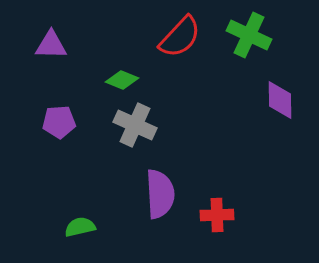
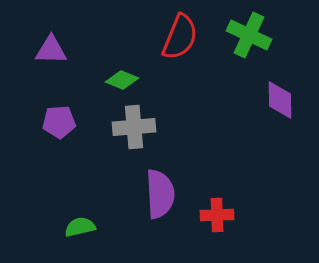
red semicircle: rotated 21 degrees counterclockwise
purple triangle: moved 5 px down
gray cross: moved 1 px left, 2 px down; rotated 30 degrees counterclockwise
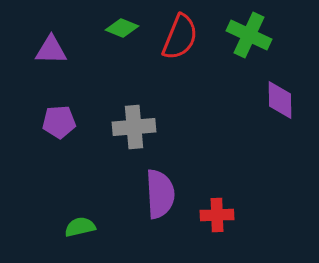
green diamond: moved 52 px up
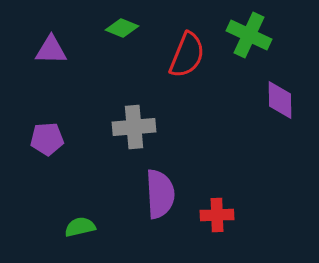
red semicircle: moved 7 px right, 18 px down
purple pentagon: moved 12 px left, 17 px down
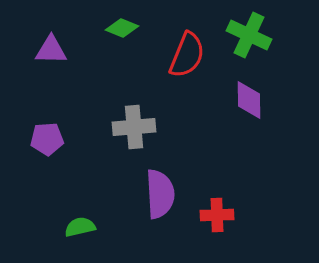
purple diamond: moved 31 px left
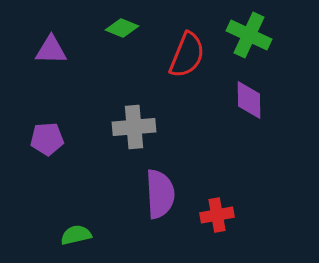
red cross: rotated 8 degrees counterclockwise
green semicircle: moved 4 px left, 8 px down
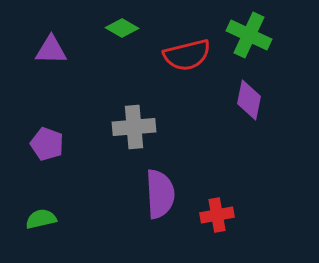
green diamond: rotated 8 degrees clockwise
red semicircle: rotated 54 degrees clockwise
purple diamond: rotated 12 degrees clockwise
purple pentagon: moved 5 px down; rotated 24 degrees clockwise
green semicircle: moved 35 px left, 16 px up
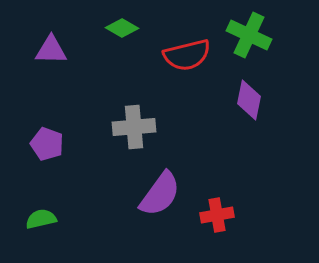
purple semicircle: rotated 39 degrees clockwise
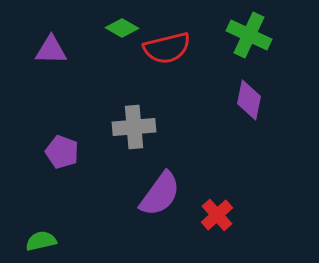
red semicircle: moved 20 px left, 7 px up
purple pentagon: moved 15 px right, 8 px down
red cross: rotated 32 degrees counterclockwise
green semicircle: moved 22 px down
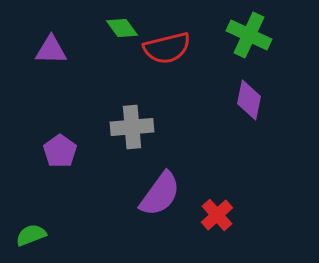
green diamond: rotated 24 degrees clockwise
gray cross: moved 2 px left
purple pentagon: moved 2 px left, 1 px up; rotated 16 degrees clockwise
green semicircle: moved 10 px left, 6 px up; rotated 8 degrees counterclockwise
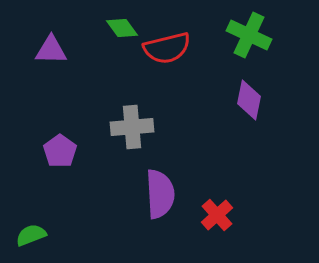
purple semicircle: rotated 39 degrees counterclockwise
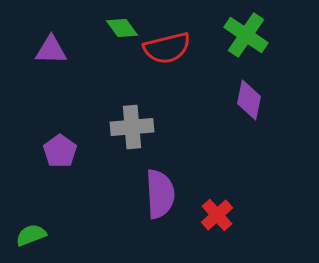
green cross: moved 3 px left; rotated 9 degrees clockwise
